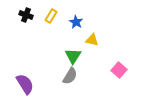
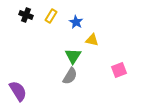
pink square: rotated 28 degrees clockwise
purple semicircle: moved 7 px left, 7 px down
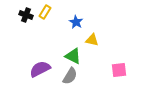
yellow rectangle: moved 6 px left, 4 px up
green triangle: rotated 36 degrees counterclockwise
pink square: rotated 14 degrees clockwise
purple semicircle: moved 22 px right, 22 px up; rotated 85 degrees counterclockwise
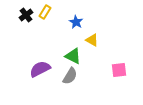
black cross: rotated 32 degrees clockwise
yellow triangle: rotated 16 degrees clockwise
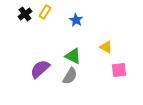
black cross: moved 1 px left, 1 px up
blue star: moved 2 px up
yellow triangle: moved 14 px right, 7 px down
purple semicircle: rotated 15 degrees counterclockwise
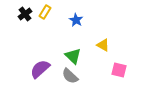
yellow triangle: moved 3 px left, 2 px up
green triangle: rotated 18 degrees clockwise
pink square: rotated 21 degrees clockwise
gray semicircle: rotated 102 degrees clockwise
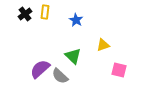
yellow rectangle: rotated 24 degrees counterclockwise
yellow triangle: rotated 48 degrees counterclockwise
gray semicircle: moved 10 px left
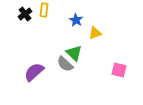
yellow rectangle: moved 1 px left, 2 px up
yellow triangle: moved 8 px left, 12 px up
green triangle: moved 1 px right, 3 px up
purple semicircle: moved 6 px left, 3 px down
gray semicircle: moved 5 px right, 12 px up
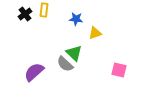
blue star: moved 1 px up; rotated 24 degrees counterclockwise
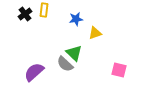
blue star: rotated 16 degrees counterclockwise
